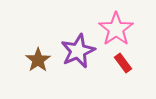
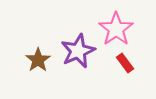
red rectangle: moved 2 px right
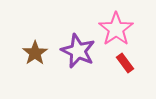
purple star: rotated 24 degrees counterclockwise
brown star: moved 3 px left, 7 px up
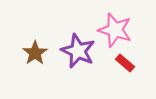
pink star: moved 1 px left, 1 px down; rotated 20 degrees counterclockwise
red rectangle: rotated 12 degrees counterclockwise
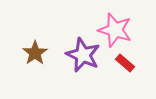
purple star: moved 5 px right, 4 px down
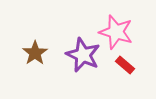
pink star: moved 1 px right, 2 px down
red rectangle: moved 2 px down
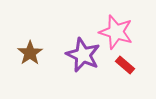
brown star: moved 5 px left
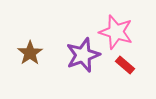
purple star: rotated 28 degrees clockwise
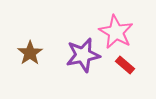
pink star: rotated 12 degrees clockwise
purple star: rotated 8 degrees clockwise
